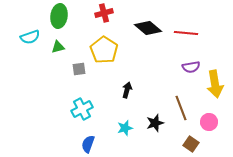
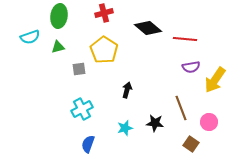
red line: moved 1 px left, 6 px down
yellow arrow: moved 4 px up; rotated 44 degrees clockwise
black star: rotated 24 degrees clockwise
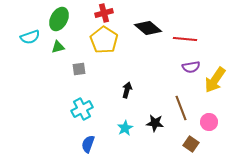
green ellipse: moved 3 px down; rotated 20 degrees clockwise
yellow pentagon: moved 10 px up
cyan star: rotated 14 degrees counterclockwise
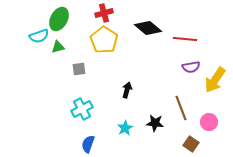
cyan semicircle: moved 9 px right, 1 px up
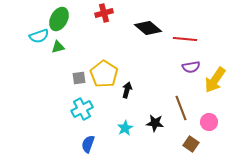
yellow pentagon: moved 34 px down
gray square: moved 9 px down
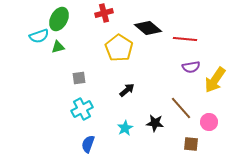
yellow pentagon: moved 15 px right, 26 px up
black arrow: rotated 35 degrees clockwise
brown line: rotated 20 degrees counterclockwise
brown square: rotated 28 degrees counterclockwise
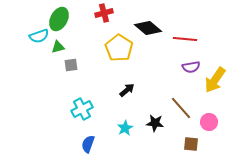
gray square: moved 8 px left, 13 px up
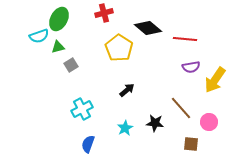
gray square: rotated 24 degrees counterclockwise
